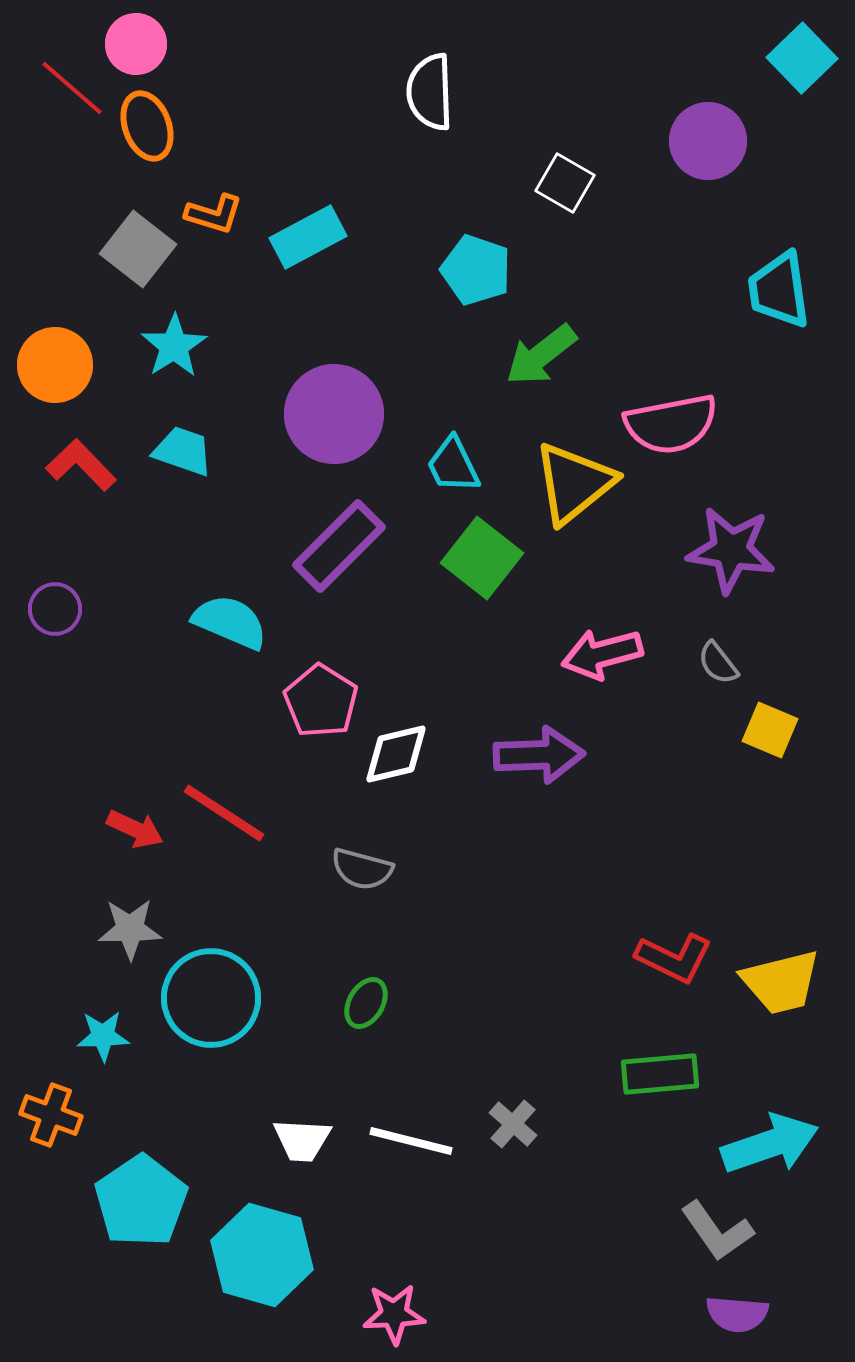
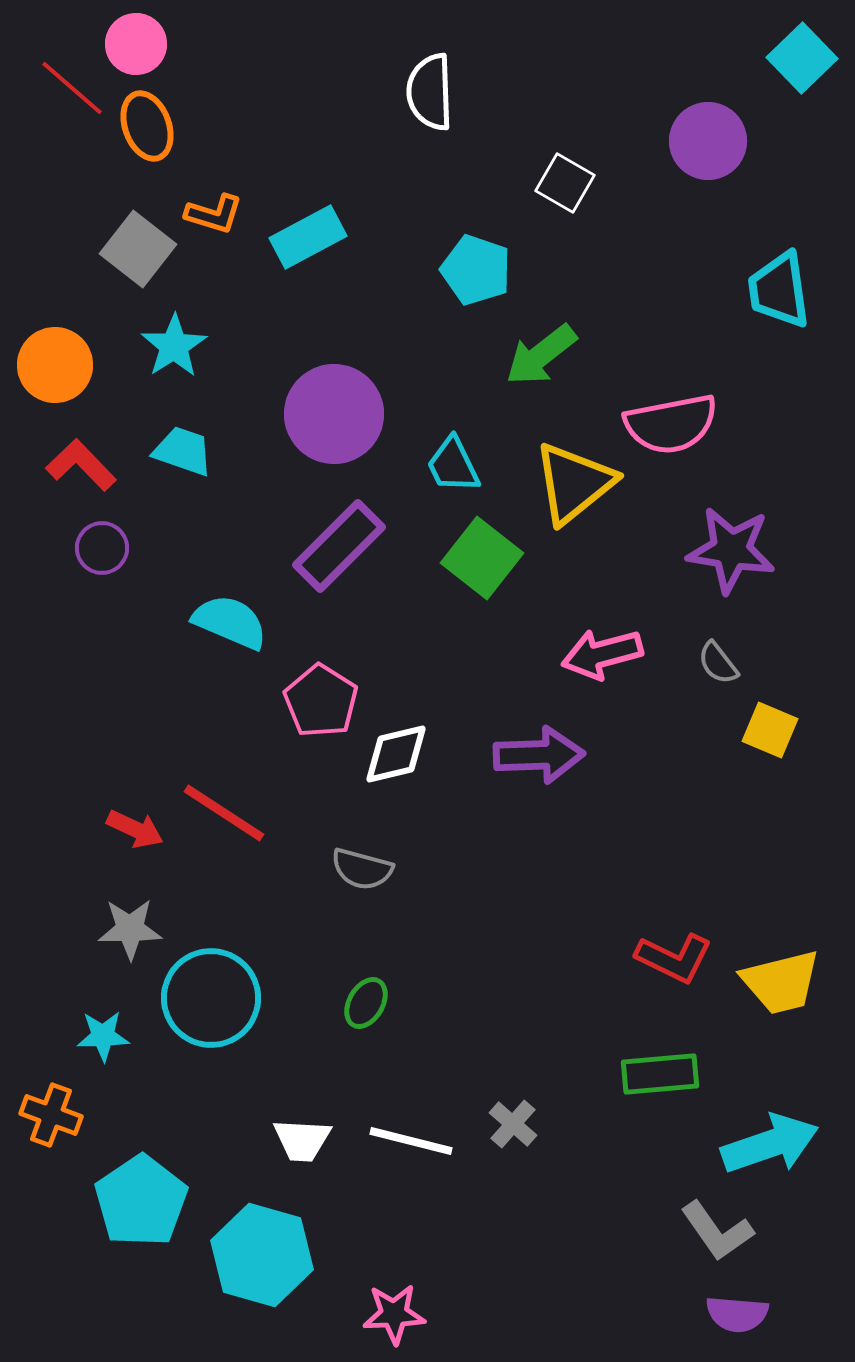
purple circle at (55, 609): moved 47 px right, 61 px up
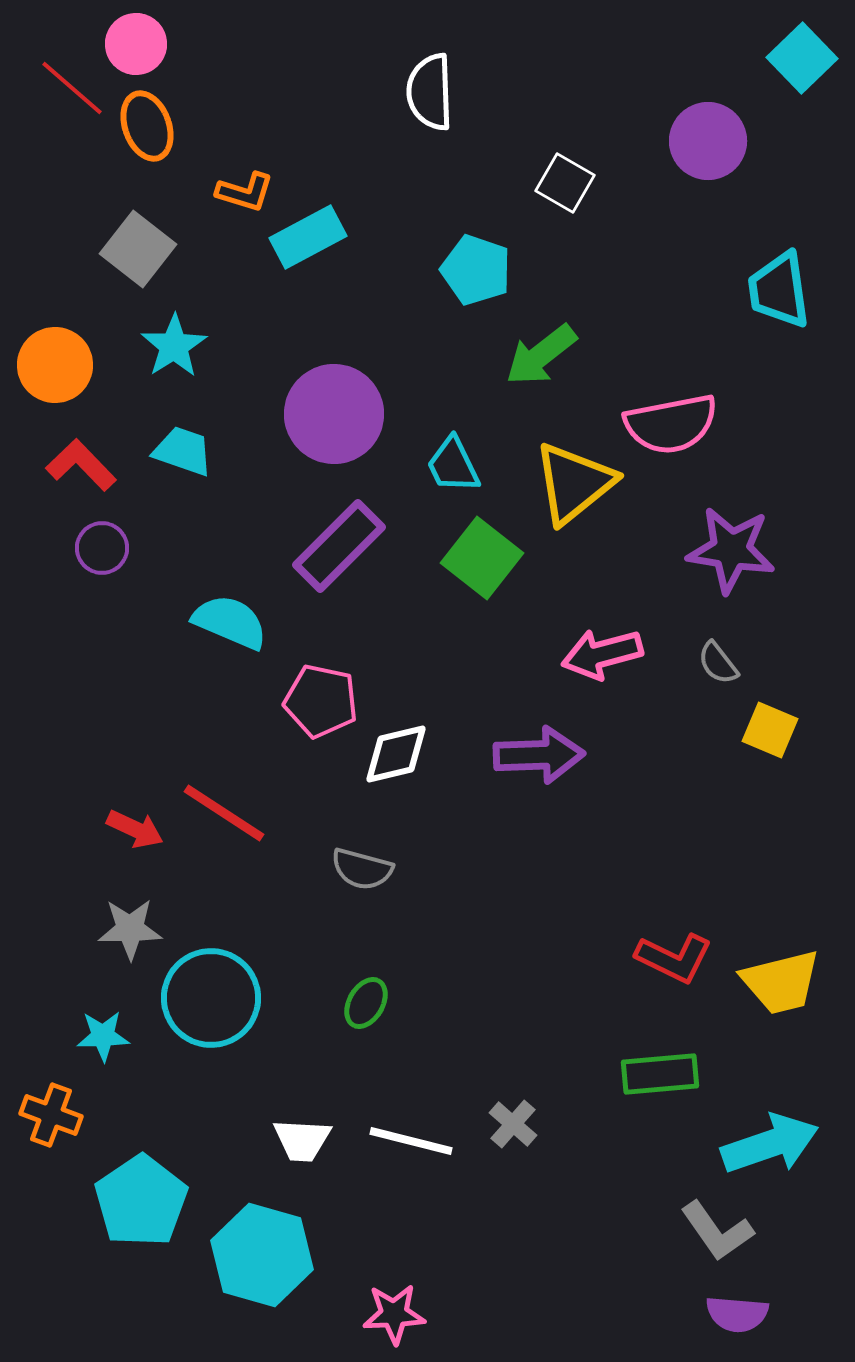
orange L-shape at (214, 214): moved 31 px right, 22 px up
pink pentagon at (321, 701): rotated 20 degrees counterclockwise
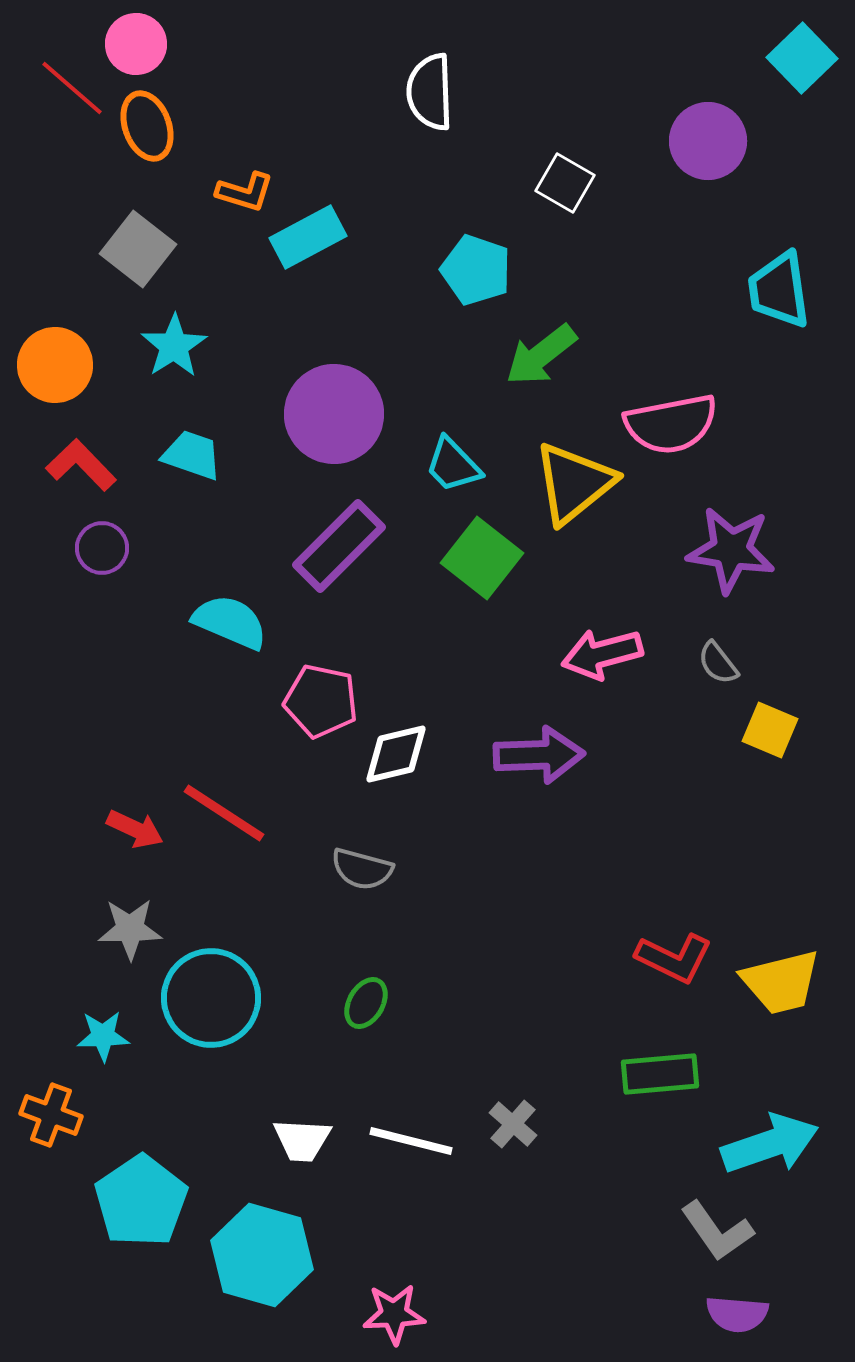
cyan trapezoid at (183, 451): moved 9 px right, 4 px down
cyan trapezoid at (453, 465): rotated 18 degrees counterclockwise
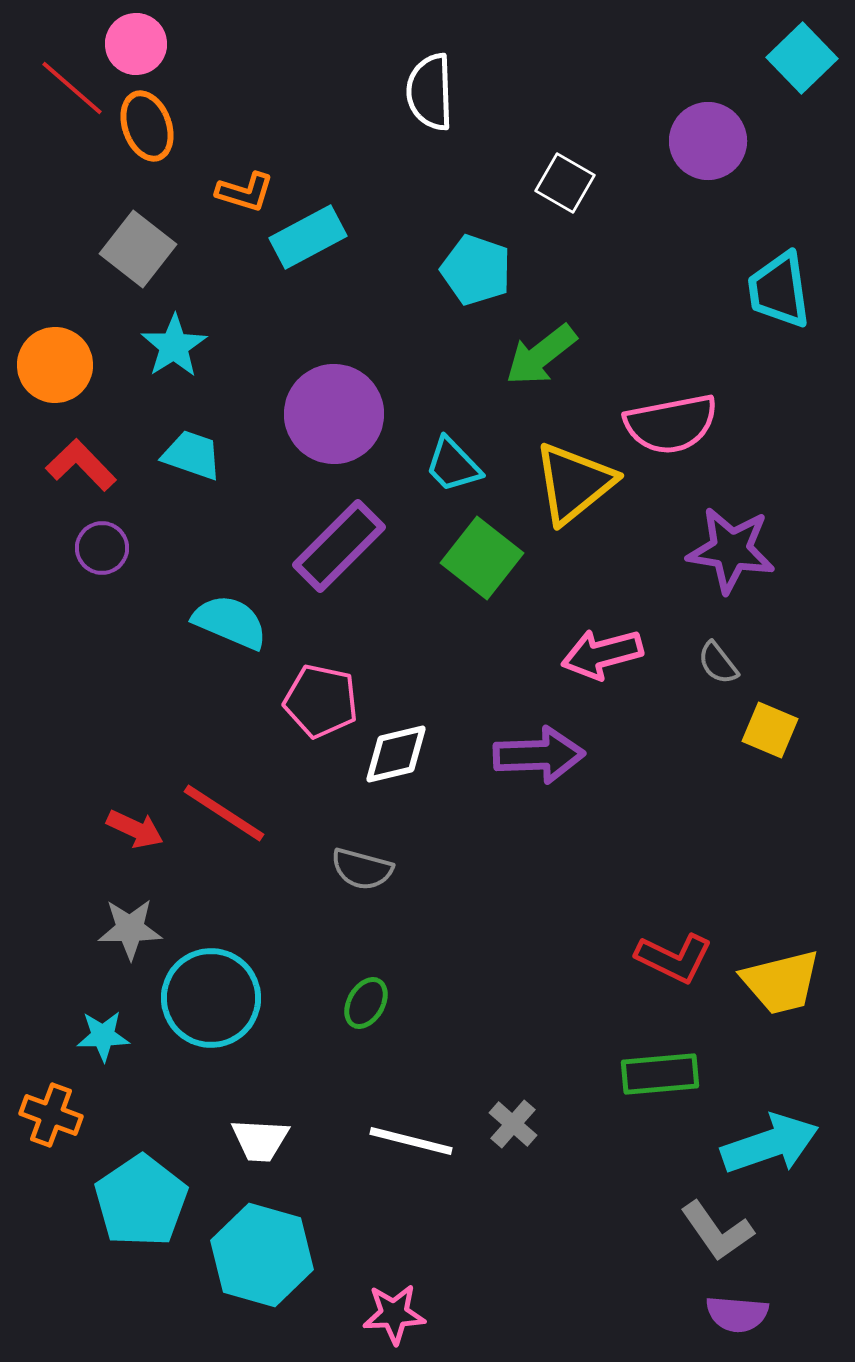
white trapezoid at (302, 1140): moved 42 px left
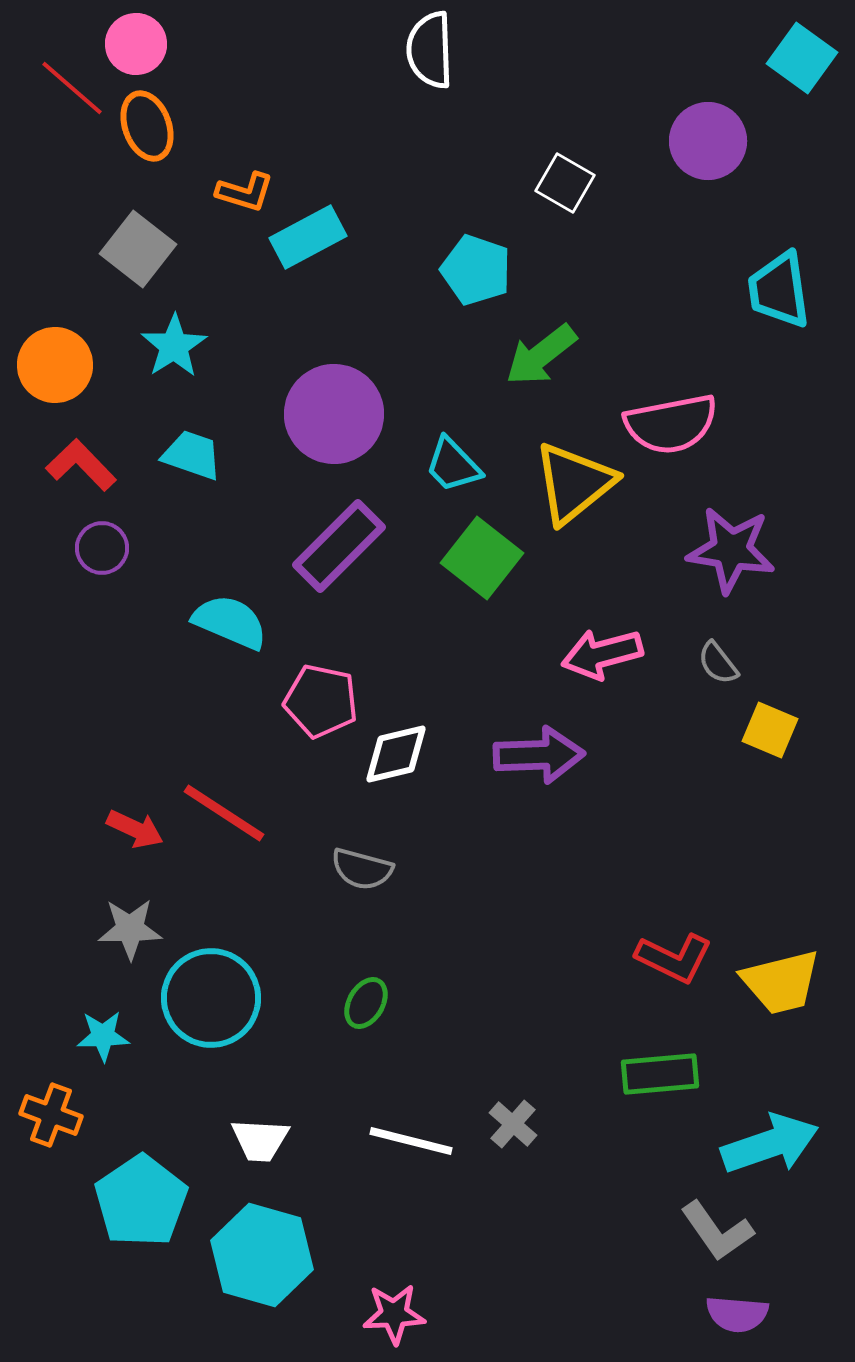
cyan square at (802, 58): rotated 10 degrees counterclockwise
white semicircle at (430, 92): moved 42 px up
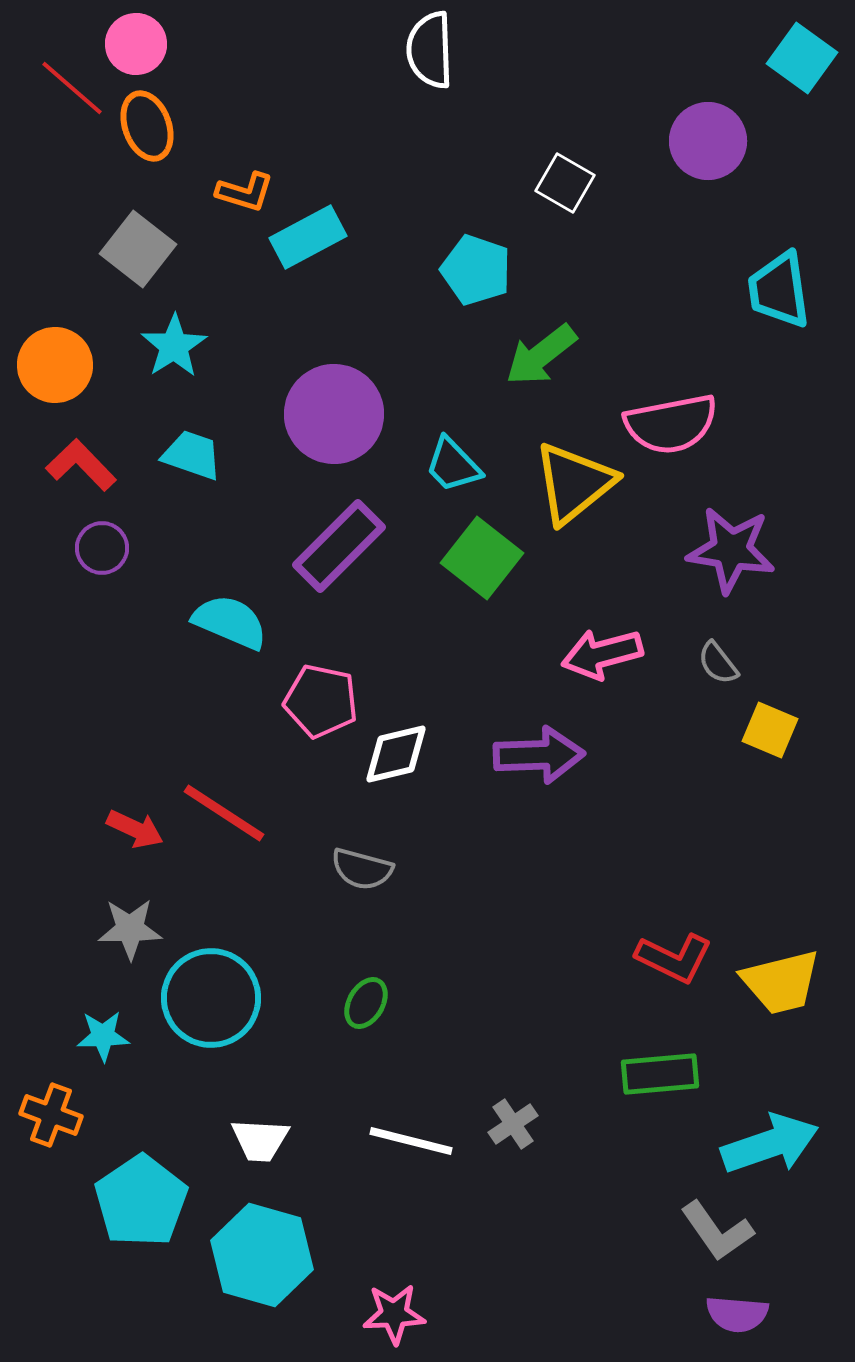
gray cross at (513, 1124): rotated 15 degrees clockwise
